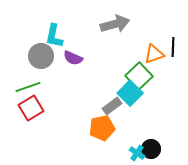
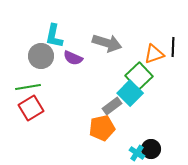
gray arrow: moved 8 px left, 19 px down; rotated 32 degrees clockwise
green line: rotated 10 degrees clockwise
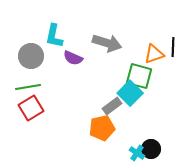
gray circle: moved 10 px left
green square: rotated 32 degrees counterclockwise
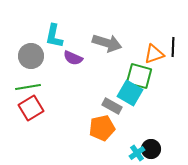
cyan square: rotated 15 degrees counterclockwise
gray rectangle: rotated 66 degrees clockwise
cyan cross: rotated 21 degrees clockwise
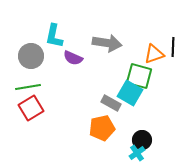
gray arrow: rotated 8 degrees counterclockwise
gray rectangle: moved 1 px left, 3 px up
black circle: moved 9 px left, 9 px up
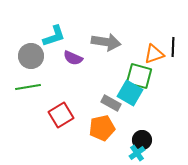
cyan L-shape: rotated 120 degrees counterclockwise
gray arrow: moved 1 px left, 1 px up
red square: moved 30 px right, 7 px down
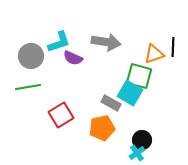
cyan L-shape: moved 5 px right, 6 px down
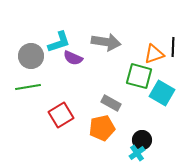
cyan square: moved 32 px right
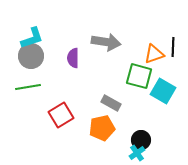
cyan L-shape: moved 27 px left, 4 px up
purple semicircle: rotated 66 degrees clockwise
cyan square: moved 1 px right, 2 px up
black circle: moved 1 px left
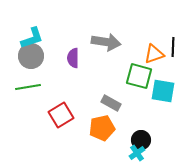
cyan square: rotated 20 degrees counterclockwise
